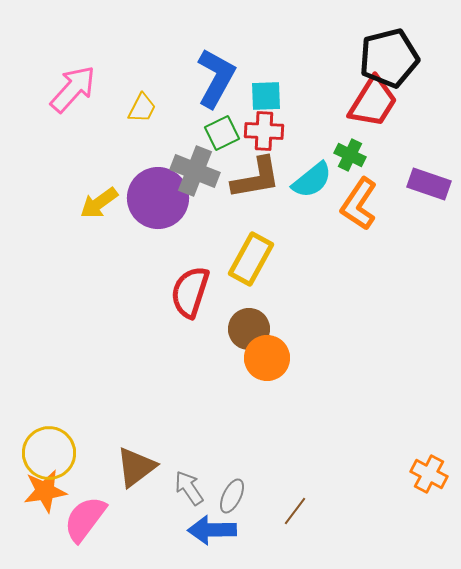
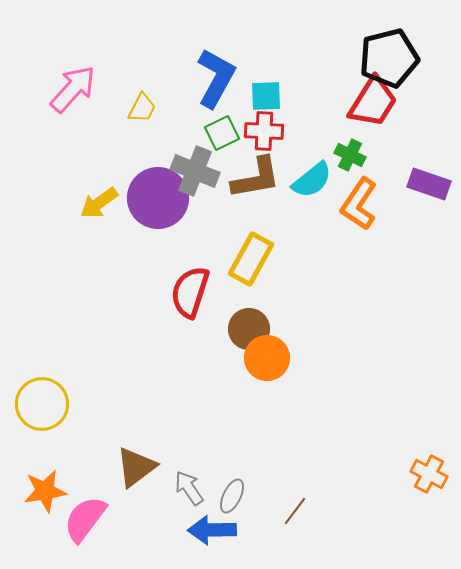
yellow circle: moved 7 px left, 49 px up
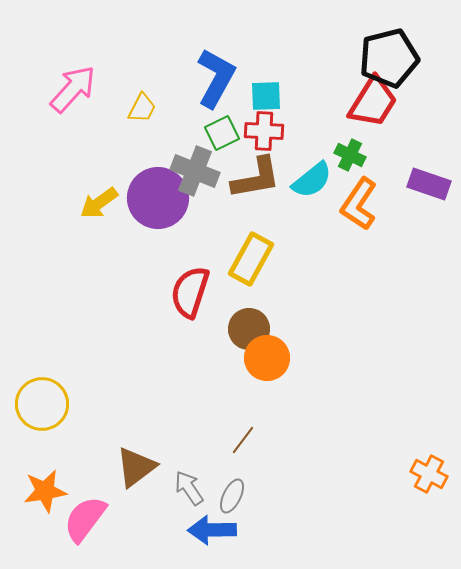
brown line: moved 52 px left, 71 px up
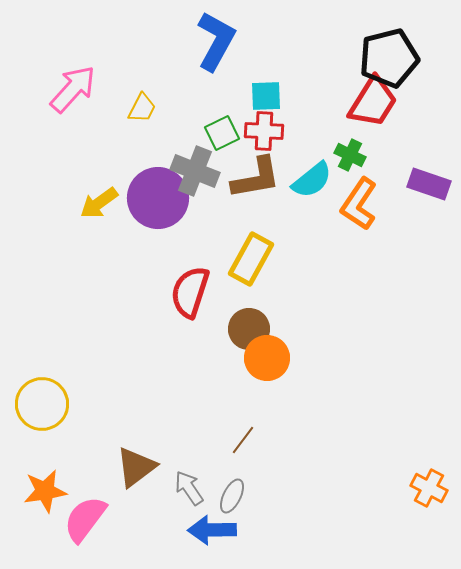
blue L-shape: moved 37 px up
orange cross: moved 14 px down
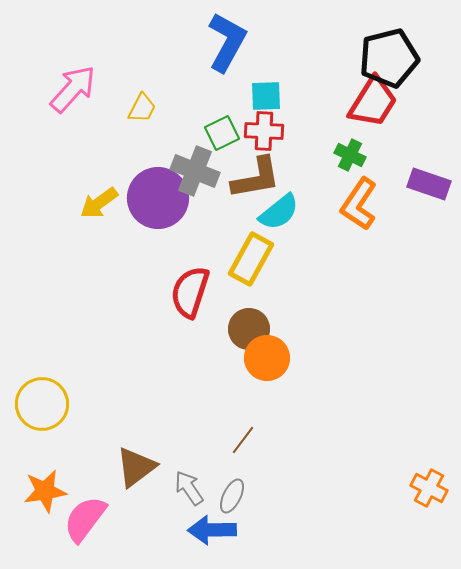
blue L-shape: moved 11 px right, 1 px down
cyan semicircle: moved 33 px left, 32 px down
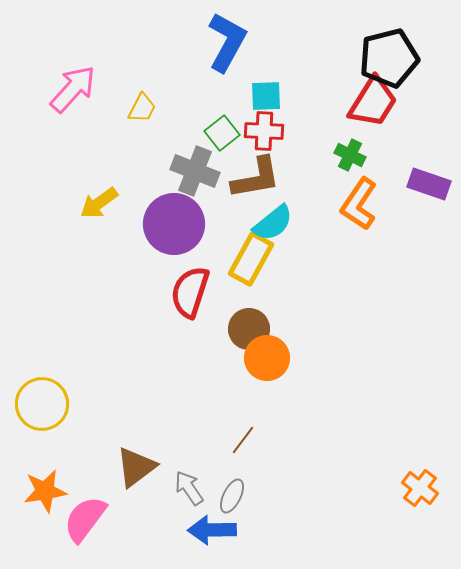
green square: rotated 12 degrees counterclockwise
purple circle: moved 16 px right, 26 px down
cyan semicircle: moved 6 px left, 11 px down
orange cross: moved 9 px left; rotated 9 degrees clockwise
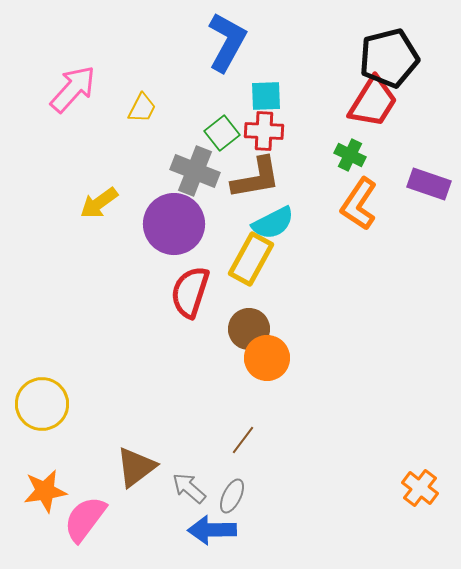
cyan semicircle: rotated 12 degrees clockwise
gray arrow: rotated 15 degrees counterclockwise
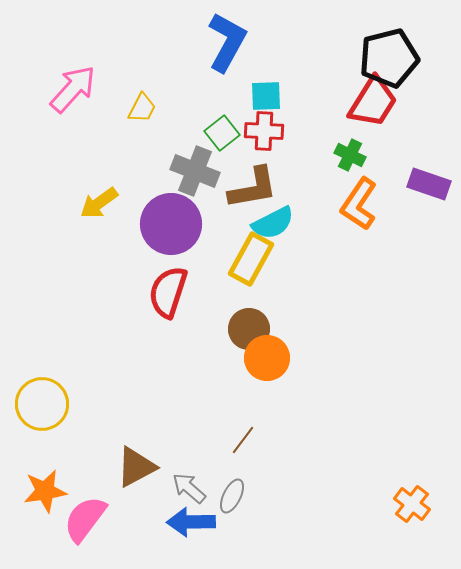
brown L-shape: moved 3 px left, 10 px down
purple circle: moved 3 px left
red semicircle: moved 22 px left
brown triangle: rotated 9 degrees clockwise
orange cross: moved 8 px left, 16 px down
blue arrow: moved 21 px left, 8 px up
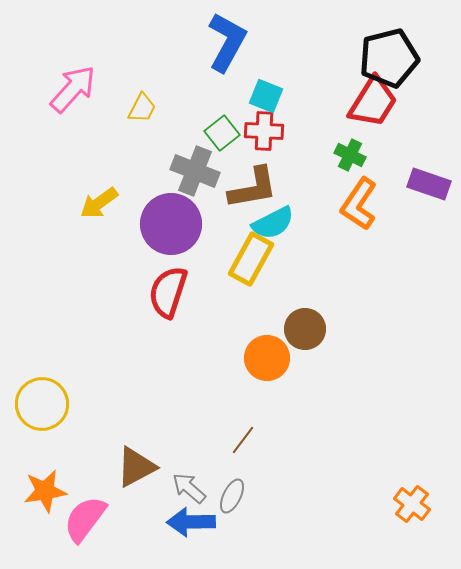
cyan square: rotated 24 degrees clockwise
brown circle: moved 56 px right
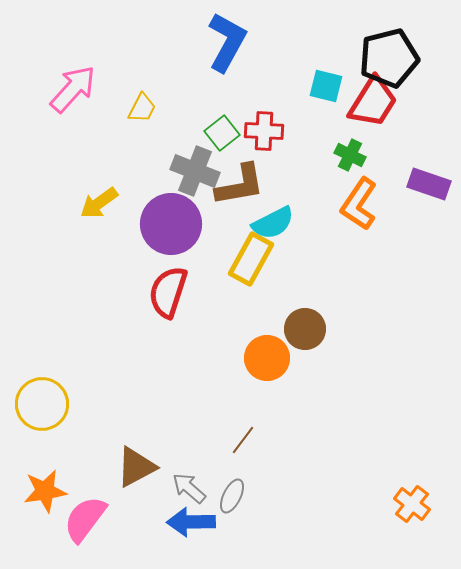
cyan square: moved 60 px right, 10 px up; rotated 8 degrees counterclockwise
brown L-shape: moved 13 px left, 3 px up
